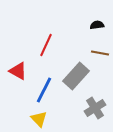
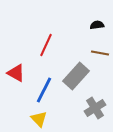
red triangle: moved 2 px left, 2 px down
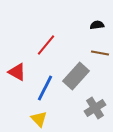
red line: rotated 15 degrees clockwise
red triangle: moved 1 px right, 1 px up
blue line: moved 1 px right, 2 px up
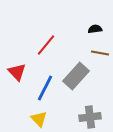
black semicircle: moved 2 px left, 4 px down
red triangle: rotated 18 degrees clockwise
gray cross: moved 5 px left, 9 px down; rotated 25 degrees clockwise
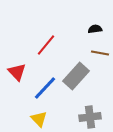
blue line: rotated 16 degrees clockwise
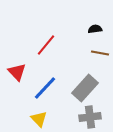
gray rectangle: moved 9 px right, 12 px down
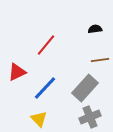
brown line: moved 7 px down; rotated 18 degrees counterclockwise
red triangle: rotated 48 degrees clockwise
gray cross: rotated 15 degrees counterclockwise
